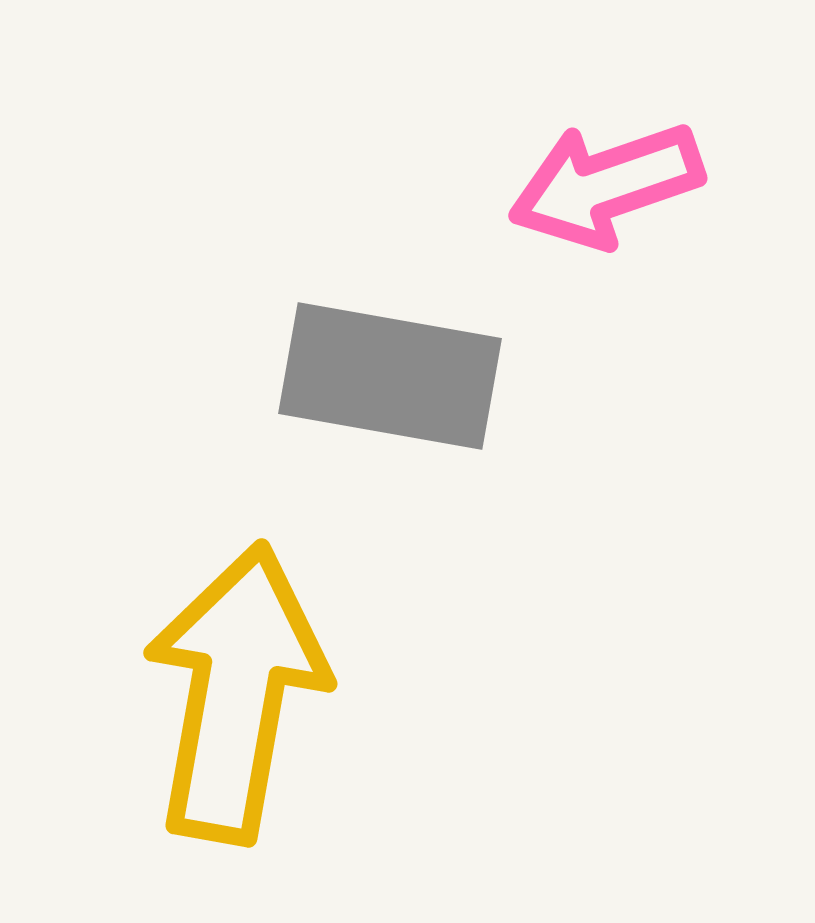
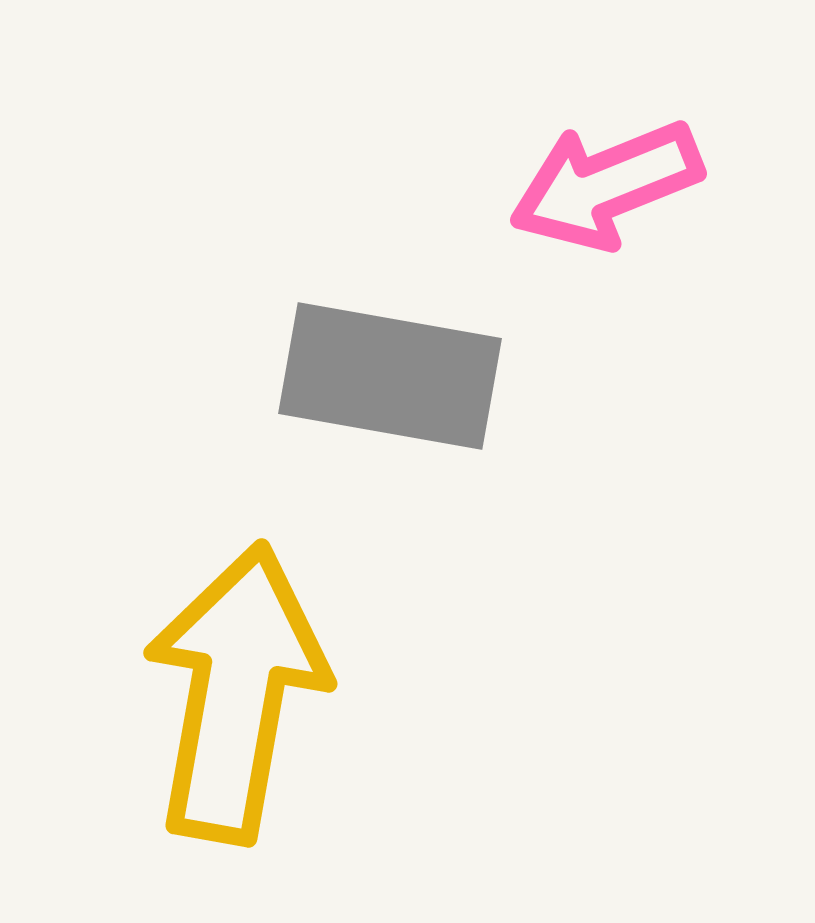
pink arrow: rotated 3 degrees counterclockwise
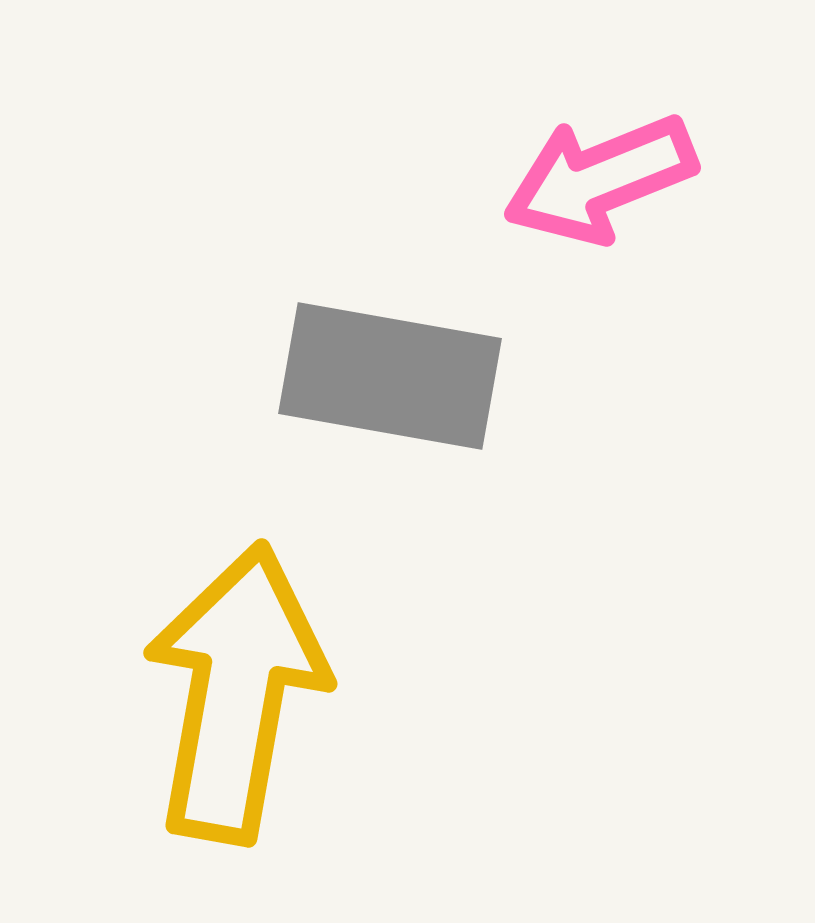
pink arrow: moved 6 px left, 6 px up
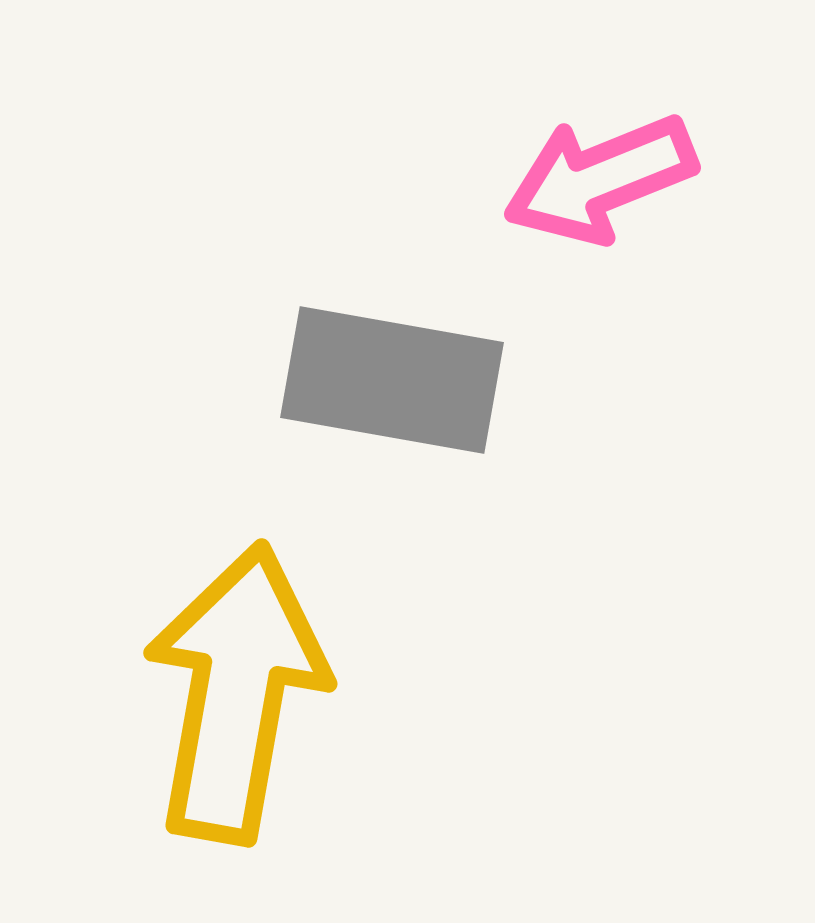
gray rectangle: moved 2 px right, 4 px down
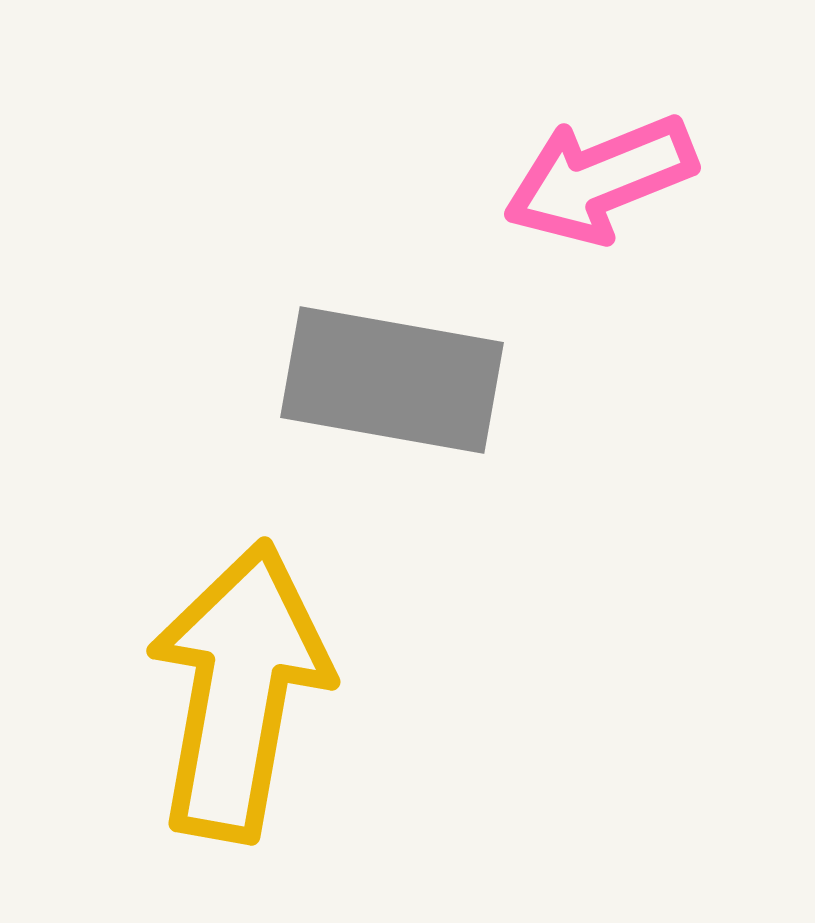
yellow arrow: moved 3 px right, 2 px up
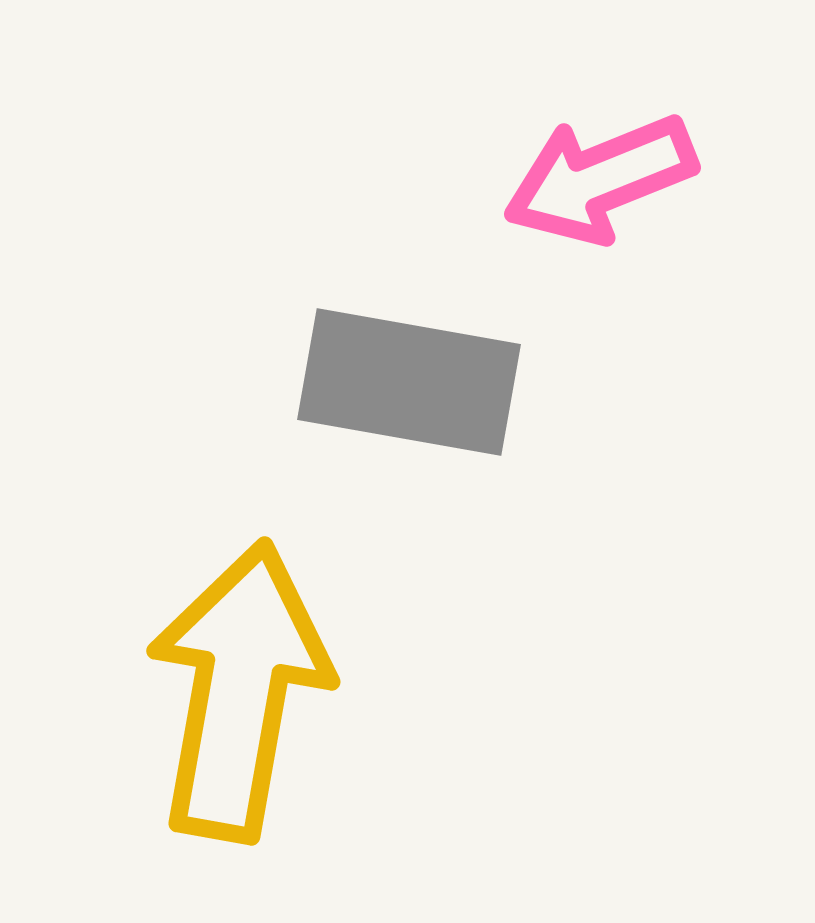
gray rectangle: moved 17 px right, 2 px down
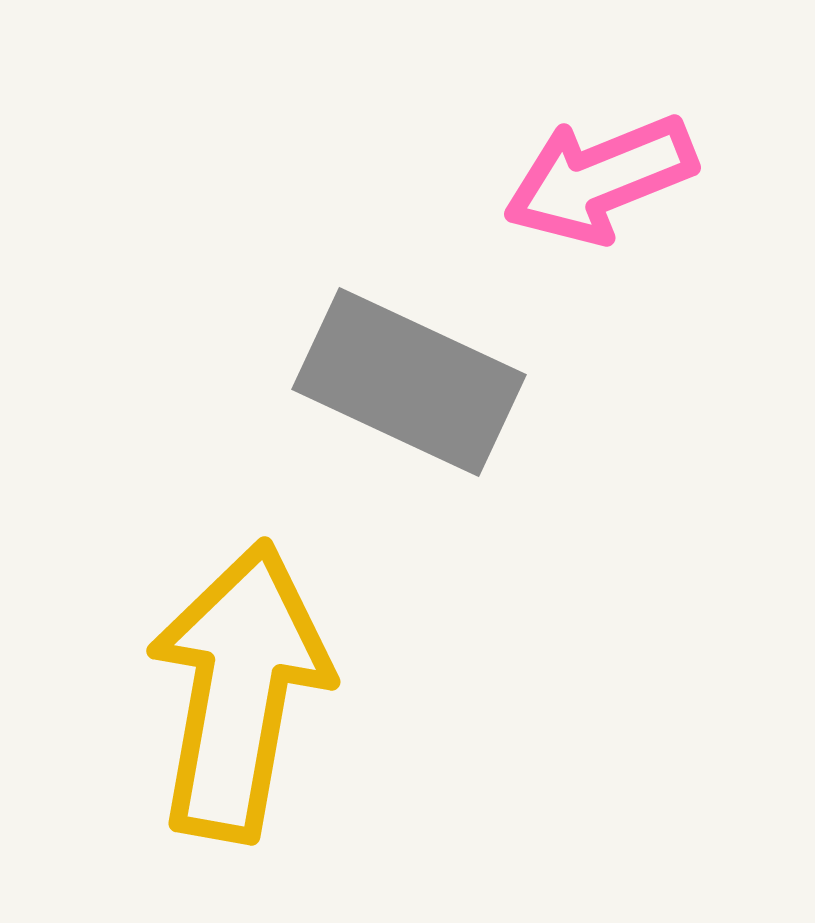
gray rectangle: rotated 15 degrees clockwise
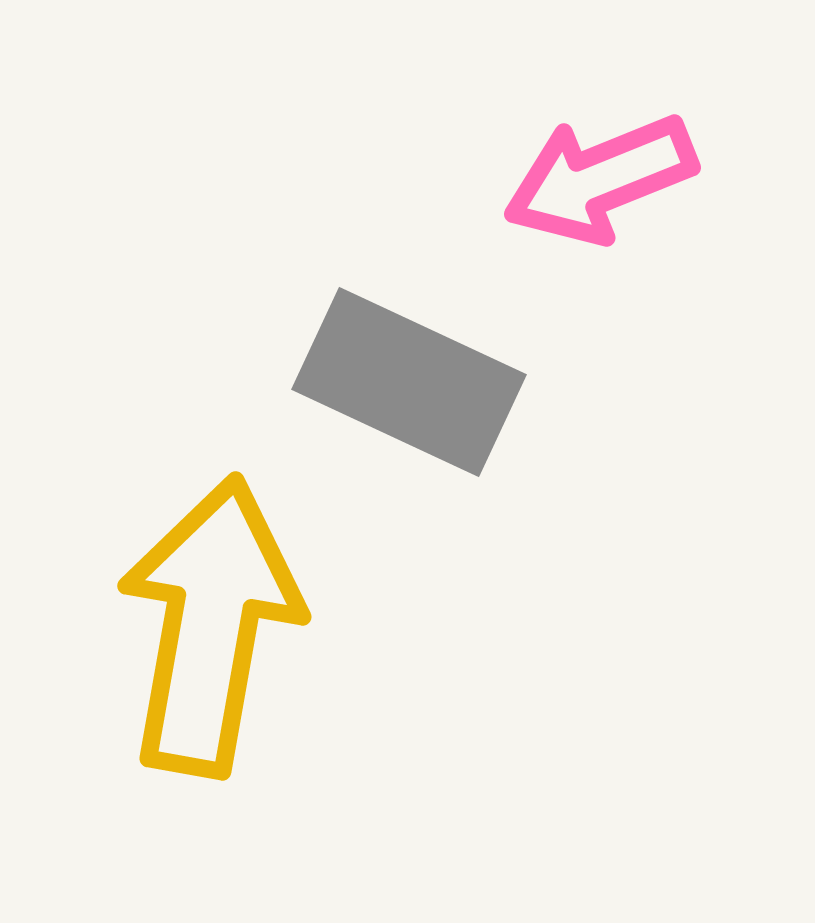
yellow arrow: moved 29 px left, 65 px up
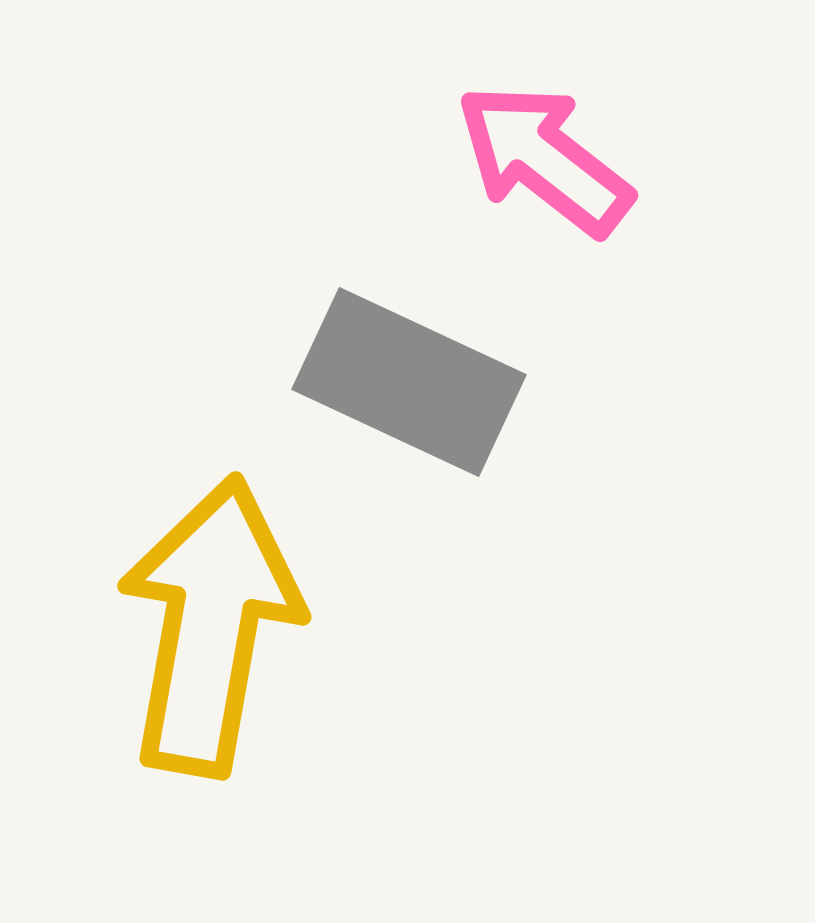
pink arrow: moved 56 px left, 20 px up; rotated 60 degrees clockwise
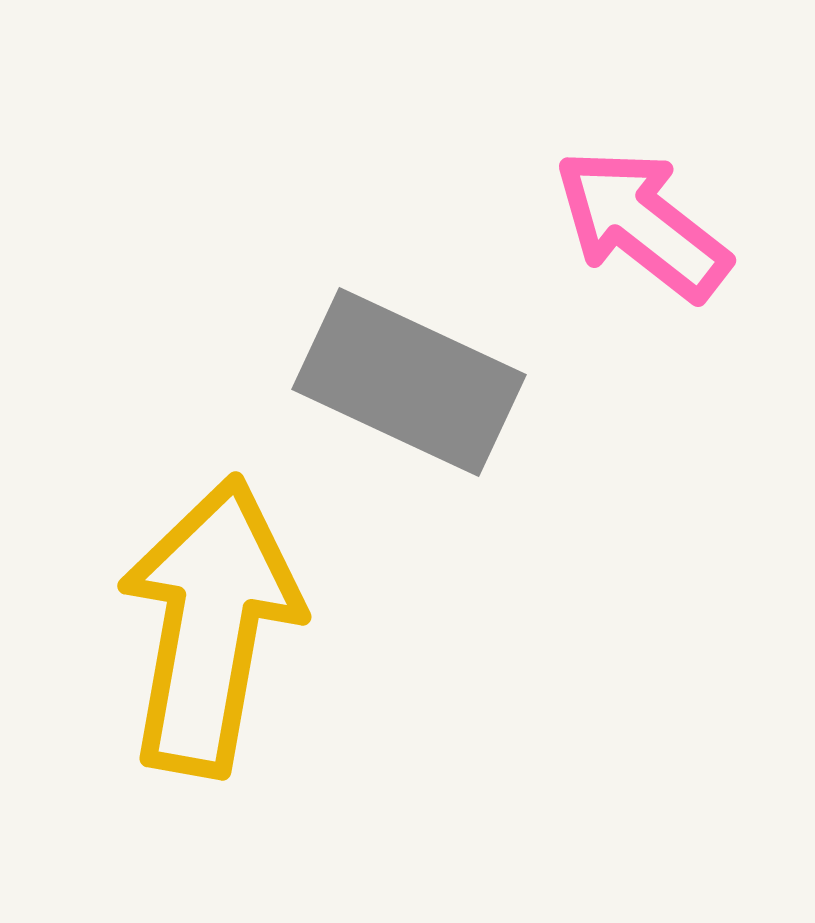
pink arrow: moved 98 px right, 65 px down
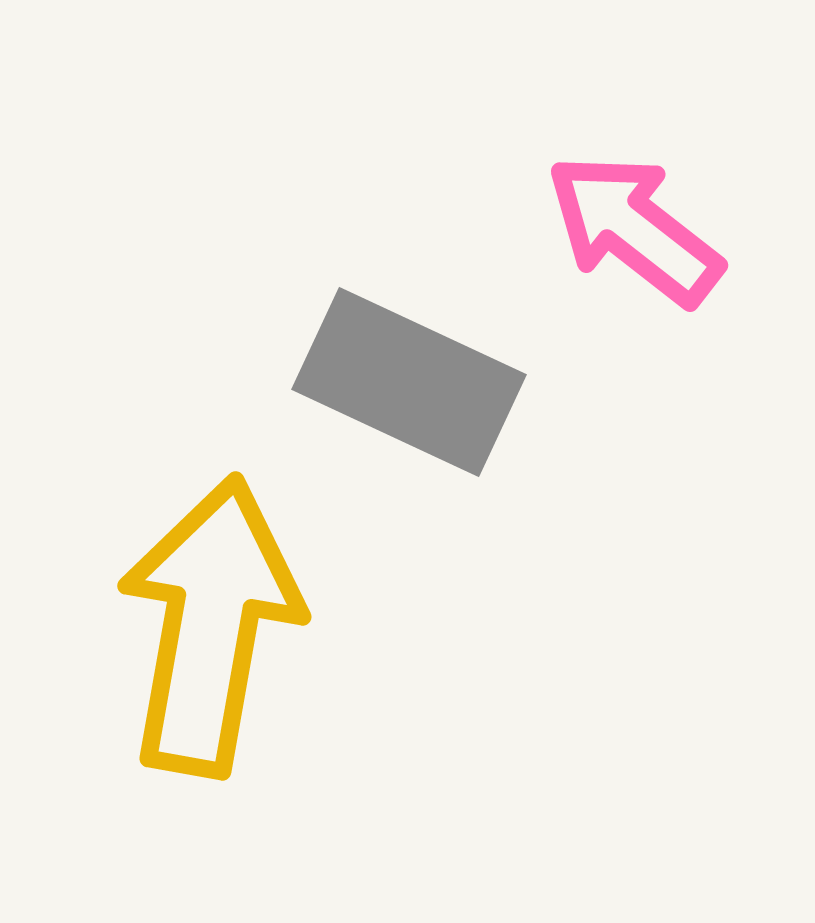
pink arrow: moved 8 px left, 5 px down
